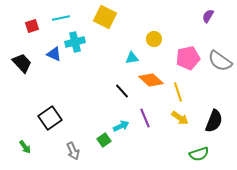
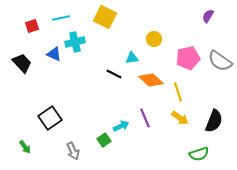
black line: moved 8 px left, 17 px up; rotated 21 degrees counterclockwise
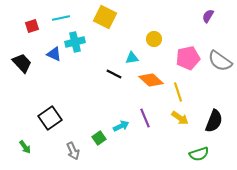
green square: moved 5 px left, 2 px up
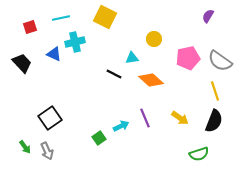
red square: moved 2 px left, 1 px down
yellow line: moved 37 px right, 1 px up
gray arrow: moved 26 px left
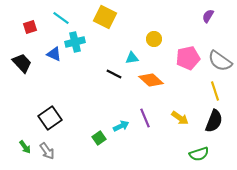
cyan line: rotated 48 degrees clockwise
gray arrow: rotated 12 degrees counterclockwise
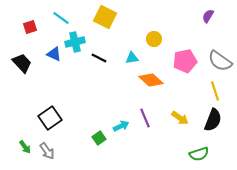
pink pentagon: moved 3 px left, 3 px down
black line: moved 15 px left, 16 px up
black semicircle: moved 1 px left, 1 px up
